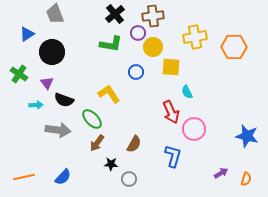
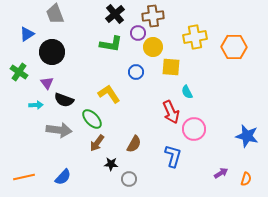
green cross: moved 2 px up
gray arrow: moved 1 px right
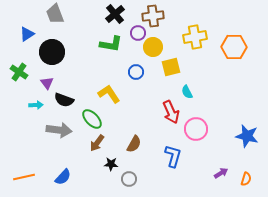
yellow square: rotated 18 degrees counterclockwise
pink circle: moved 2 px right
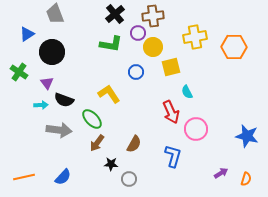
cyan arrow: moved 5 px right
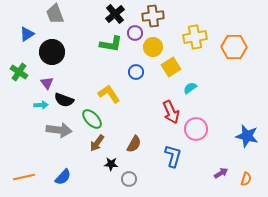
purple circle: moved 3 px left
yellow square: rotated 18 degrees counterclockwise
cyan semicircle: moved 3 px right, 4 px up; rotated 80 degrees clockwise
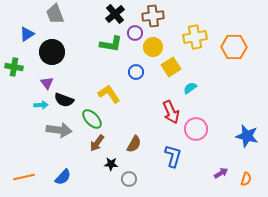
green cross: moved 5 px left, 5 px up; rotated 24 degrees counterclockwise
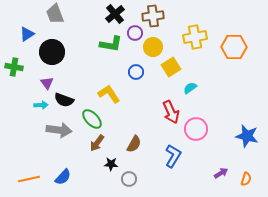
blue L-shape: rotated 15 degrees clockwise
orange line: moved 5 px right, 2 px down
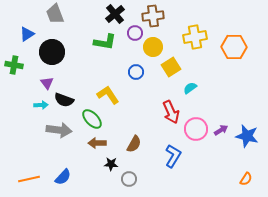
green L-shape: moved 6 px left, 2 px up
green cross: moved 2 px up
yellow L-shape: moved 1 px left, 1 px down
brown arrow: rotated 54 degrees clockwise
purple arrow: moved 43 px up
orange semicircle: rotated 16 degrees clockwise
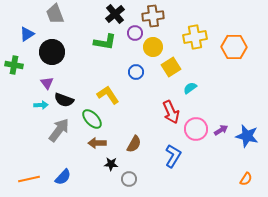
gray arrow: rotated 60 degrees counterclockwise
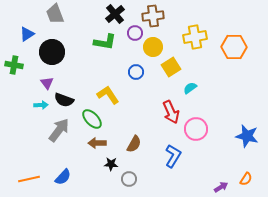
purple arrow: moved 57 px down
